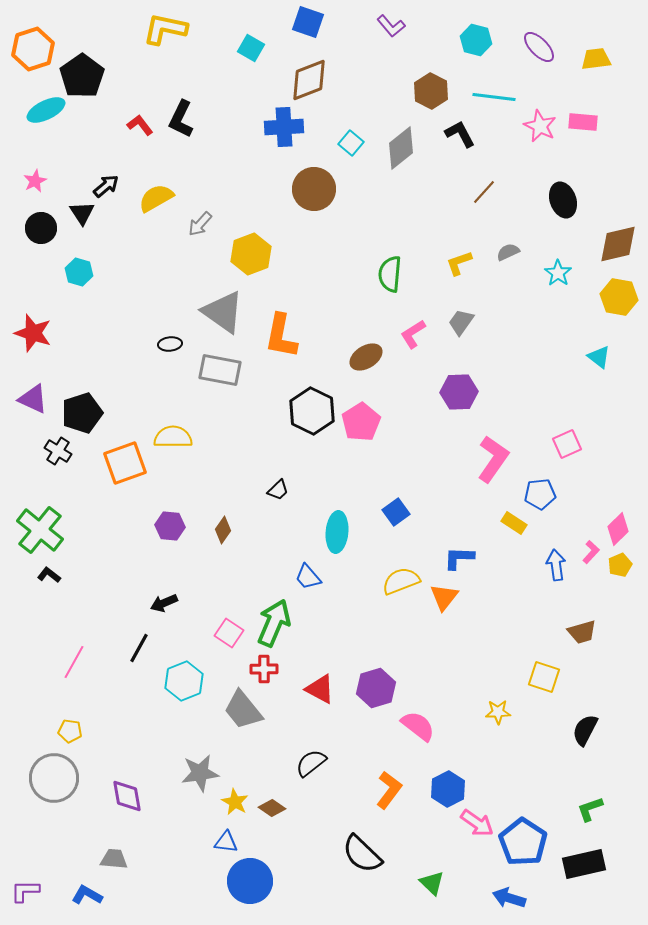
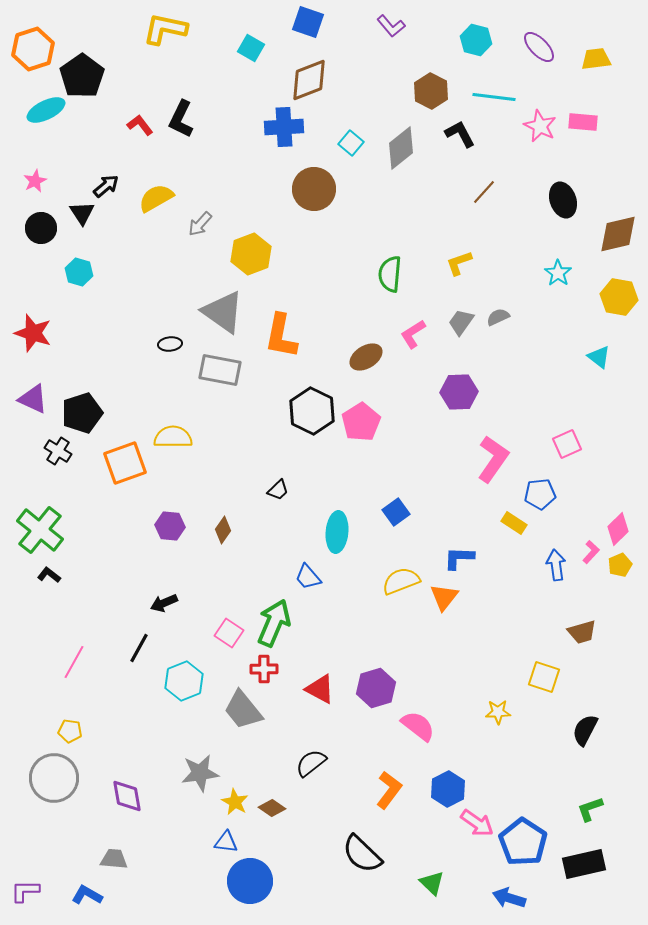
brown diamond at (618, 244): moved 10 px up
gray semicircle at (508, 252): moved 10 px left, 65 px down
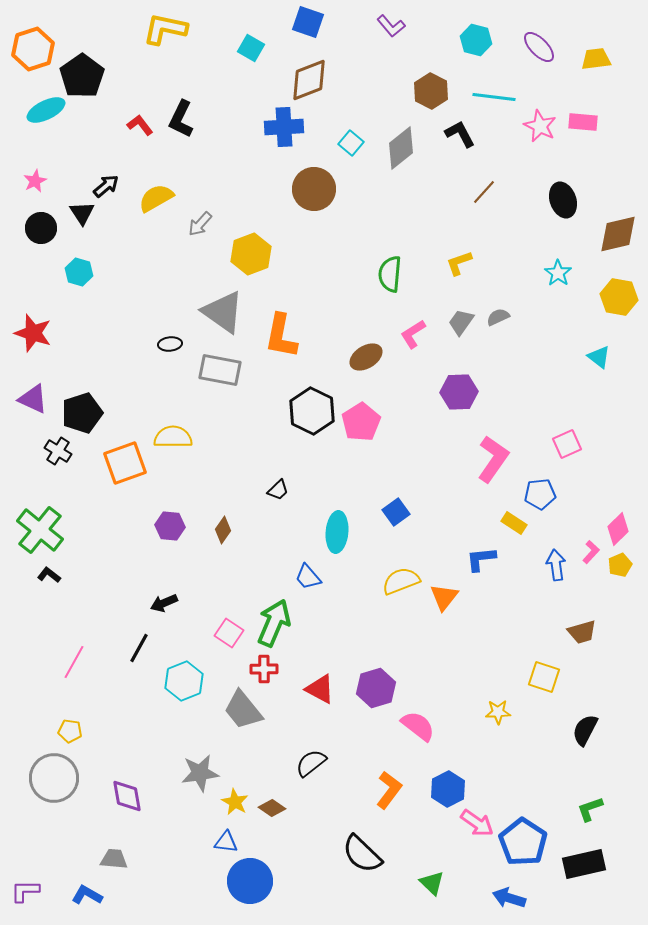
blue L-shape at (459, 558): moved 22 px right, 1 px down; rotated 8 degrees counterclockwise
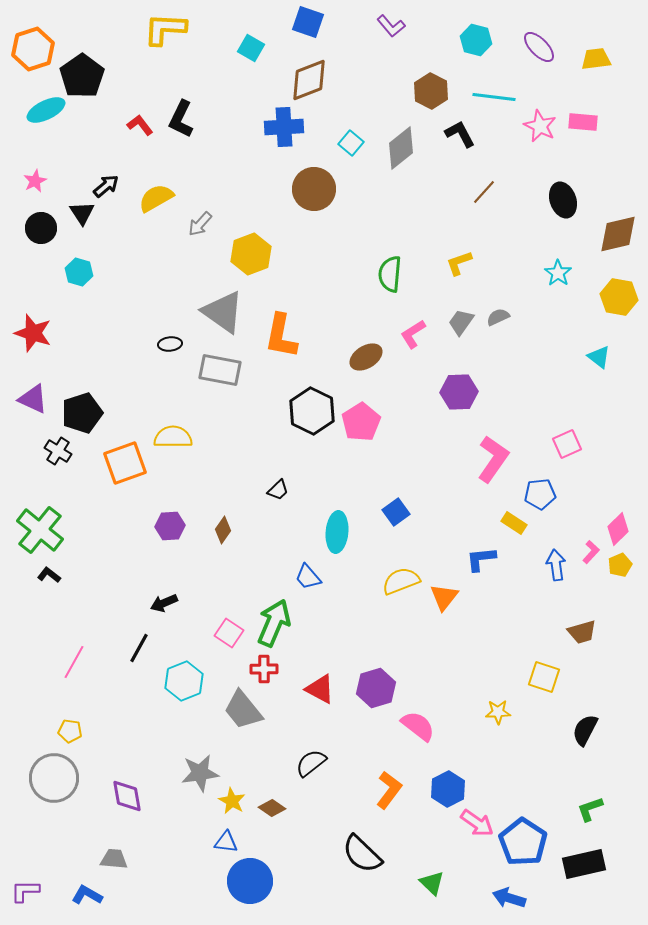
yellow L-shape at (165, 29): rotated 9 degrees counterclockwise
purple hexagon at (170, 526): rotated 8 degrees counterclockwise
yellow star at (235, 802): moved 3 px left, 1 px up
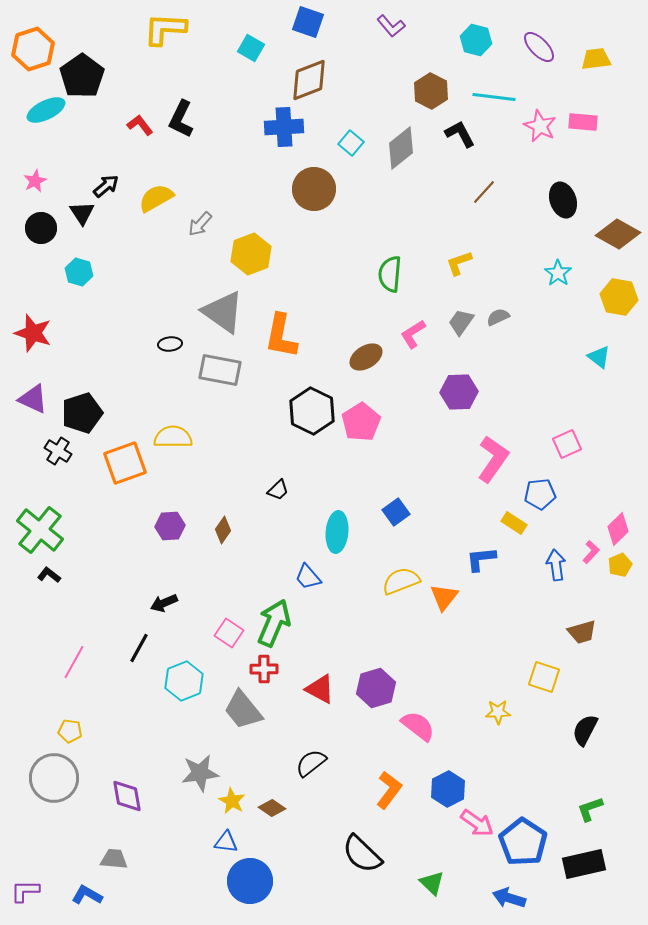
brown diamond at (618, 234): rotated 42 degrees clockwise
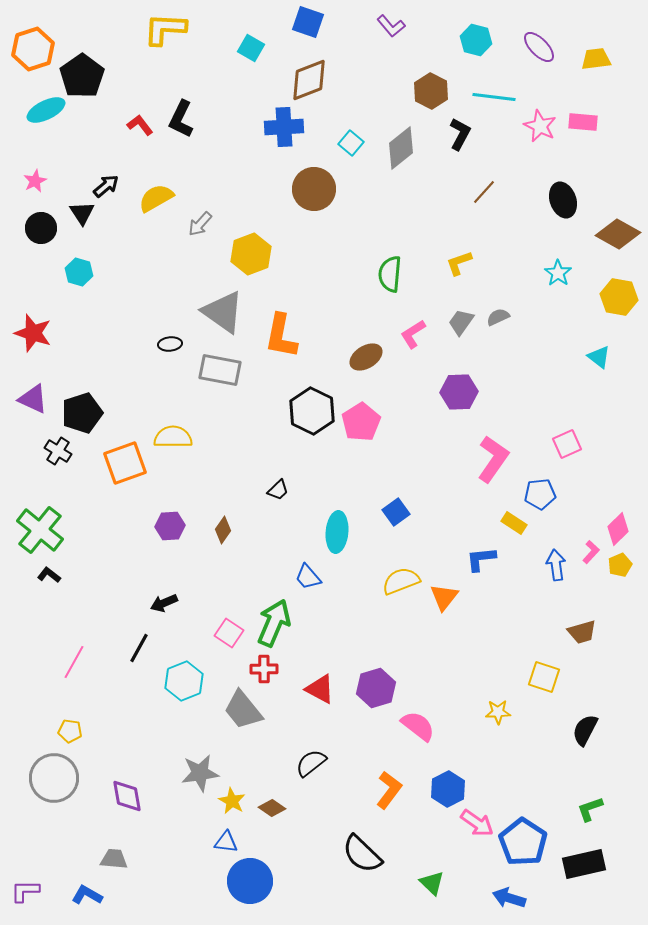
black L-shape at (460, 134): rotated 56 degrees clockwise
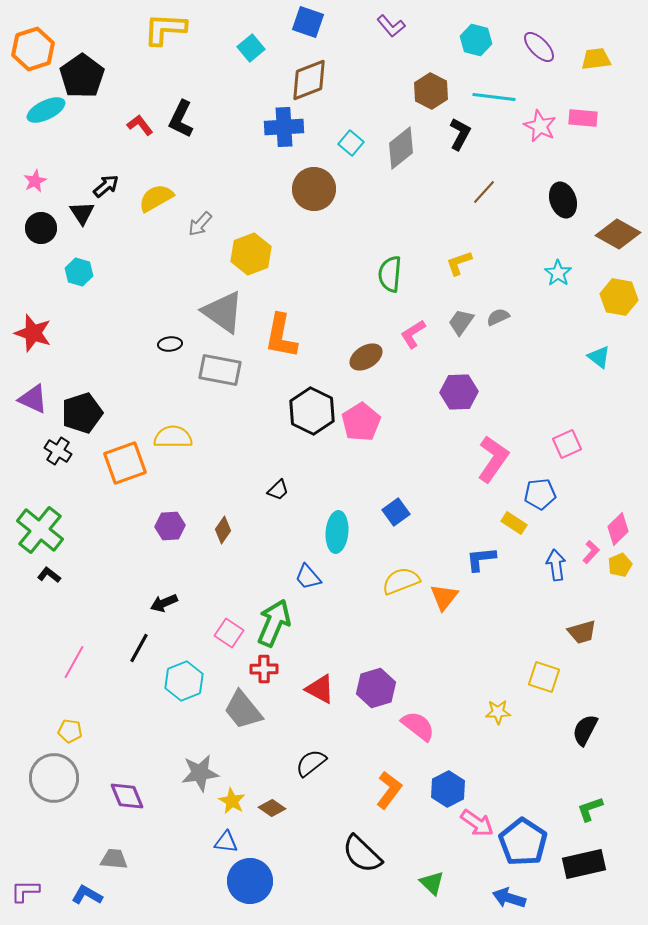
cyan square at (251, 48): rotated 20 degrees clockwise
pink rectangle at (583, 122): moved 4 px up
purple diamond at (127, 796): rotated 12 degrees counterclockwise
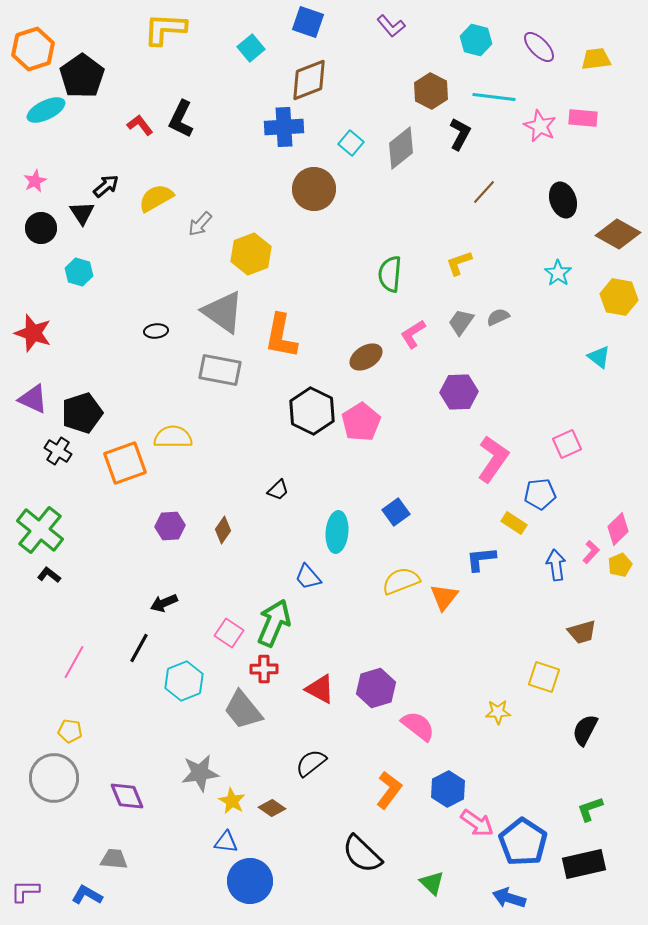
black ellipse at (170, 344): moved 14 px left, 13 px up
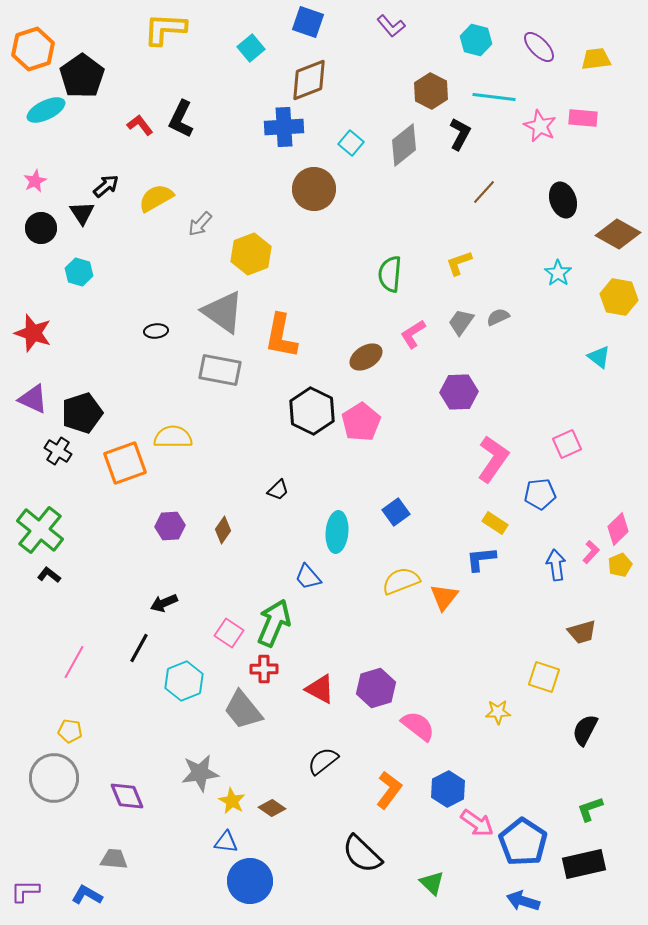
gray diamond at (401, 148): moved 3 px right, 3 px up
yellow rectangle at (514, 523): moved 19 px left
black semicircle at (311, 763): moved 12 px right, 2 px up
blue arrow at (509, 898): moved 14 px right, 3 px down
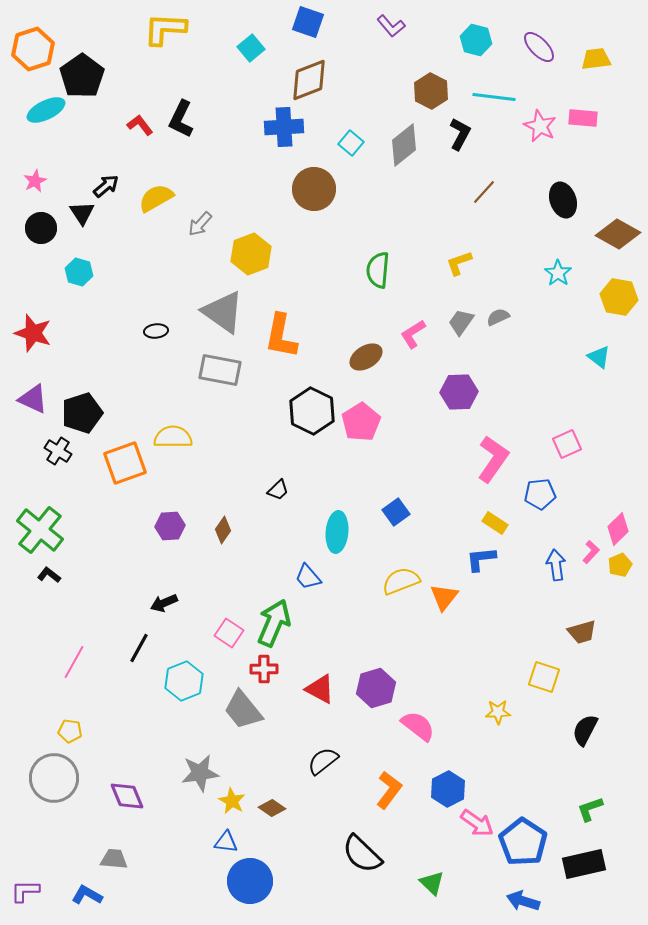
green semicircle at (390, 274): moved 12 px left, 4 px up
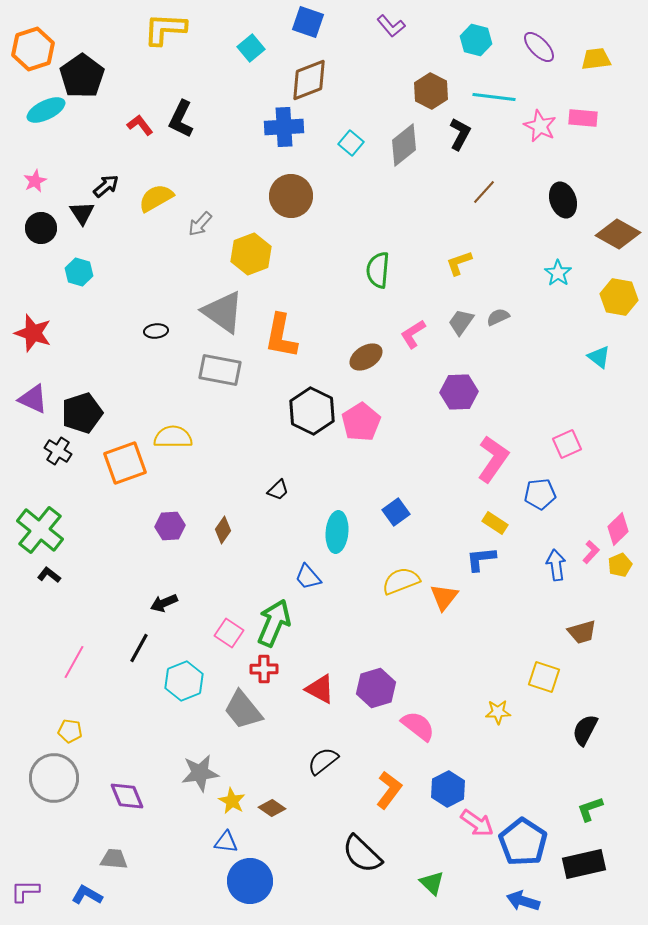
brown circle at (314, 189): moved 23 px left, 7 px down
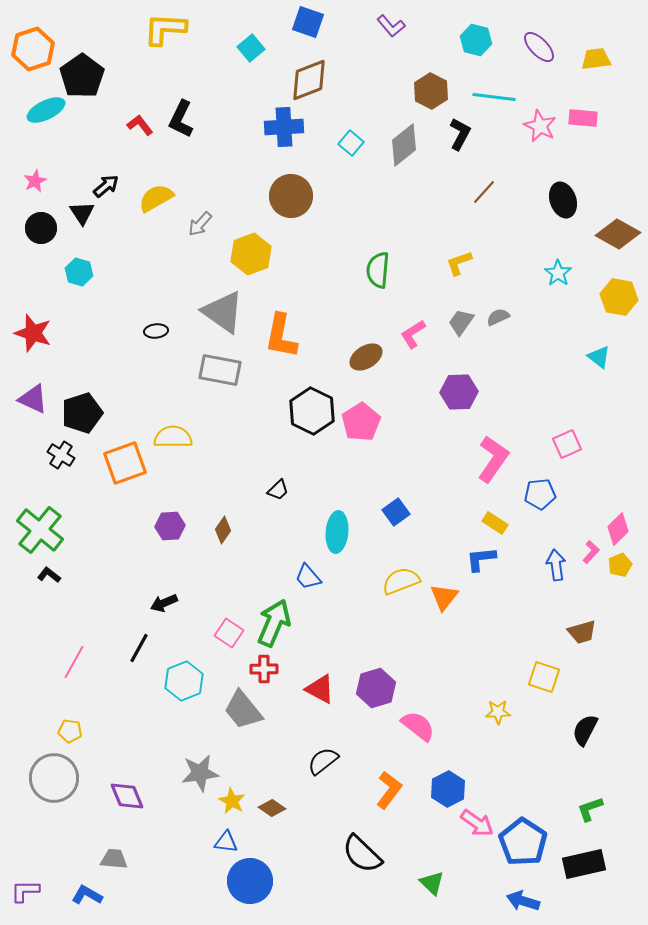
black cross at (58, 451): moved 3 px right, 4 px down
